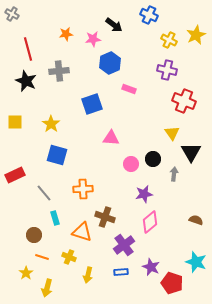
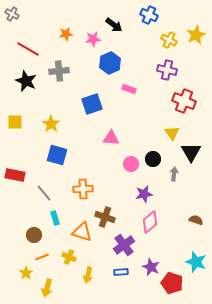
red line at (28, 49): rotated 45 degrees counterclockwise
red rectangle at (15, 175): rotated 36 degrees clockwise
orange line at (42, 257): rotated 40 degrees counterclockwise
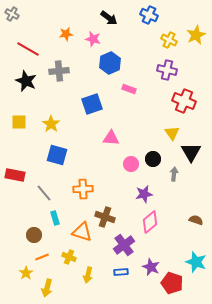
black arrow at (114, 25): moved 5 px left, 7 px up
pink star at (93, 39): rotated 21 degrees clockwise
yellow square at (15, 122): moved 4 px right
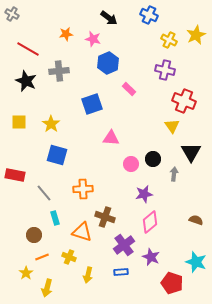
blue hexagon at (110, 63): moved 2 px left
purple cross at (167, 70): moved 2 px left
pink rectangle at (129, 89): rotated 24 degrees clockwise
yellow triangle at (172, 133): moved 7 px up
purple star at (151, 267): moved 10 px up
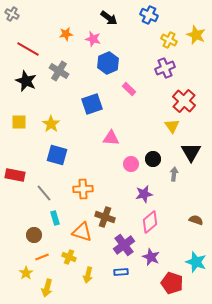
yellow star at (196, 35): rotated 24 degrees counterclockwise
purple cross at (165, 70): moved 2 px up; rotated 36 degrees counterclockwise
gray cross at (59, 71): rotated 36 degrees clockwise
red cross at (184, 101): rotated 20 degrees clockwise
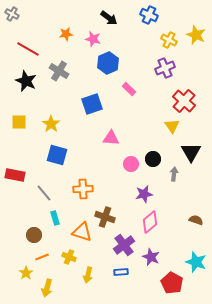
red pentagon at (172, 283): rotated 10 degrees clockwise
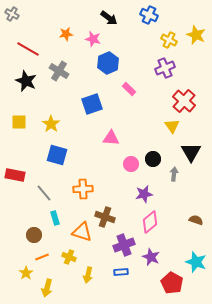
purple cross at (124, 245): rotated 15 degrees clockwise
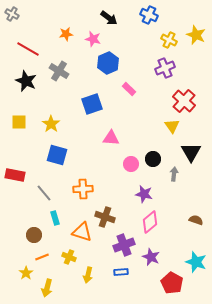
purple star at (144, 194): rotated 24 degrees clockwise
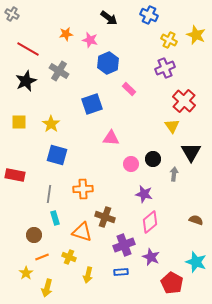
pink star at (93, 39): moved 3 px left, 1 px down
black star at (26, 81): rotated 25 degrees clockwise
gray line at (44, 193): moved 5 px right, 1 px down; rotated 48 degrees clockwise
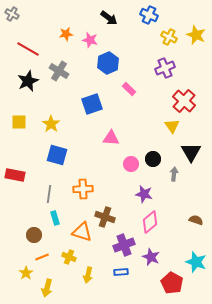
yellow cross at (169, 40): moved 3 px up
black star at (26, 81): moved 2 px right
